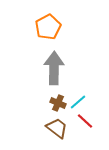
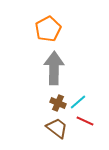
orange pentagon: moved 2 px down
red line: rotated 18 degrees counterclockwise
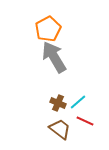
gray arrow: moved 11 px up; rotated 32 degrees counterclockwise
brown trapezoid: moved 3 px right, 1 px down
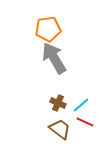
orange pentagon: rotated 20 degrees clockwise
gray arrow: moved 1 px down
cyan line: moved 3 px right, 3 px down
red line: moved 1 px down
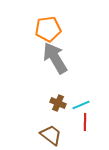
gray arrow: moved 1 px right
cyan line: rotated 18 degrees clockwise
red line: rotated 66 degrees clockwise
brown trapezoid: moved 9 px left, 6 px down
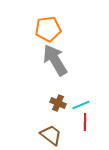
gray arrow: moved 2 px down
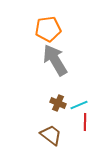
cyan line: moved 2 px left
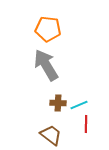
orange pentagon: rotated 15 degrees clockwise
gray arrow: moved 9 px left, 5 px down
brown cross: rotated 21 degrees counterclockwise
red line: moved 1 px right, 2 px down
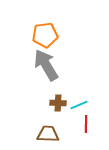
orange pentagon: moved 3 px left, 6 px down; rotated 15 degrees counterclockwise
brown trapezoid: moved 3 px left, 1 px up; rotated 35 degrees counterclockwise
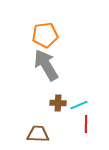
brown trapezoid: moved 10 px left
